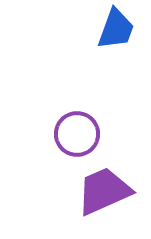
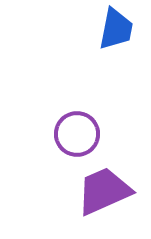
blue trapezoid: rotated 9 degrees counterclockwise
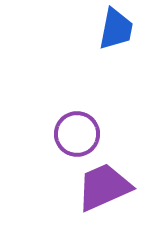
purple trapezoid: moved 4 px up
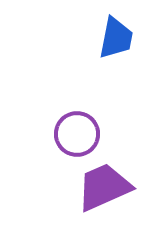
blue trapezoid: moved 9 px down
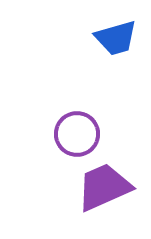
blue trapezoid: rotated 63 degrees clockwise
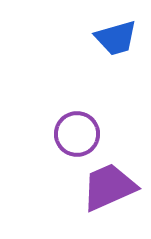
purple trapezoid: moved 5 px right
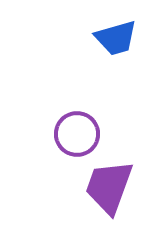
purple trapezoid: rotated 46 degrees counterclockwise
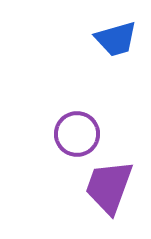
blue trapezoid: moved 1 px down
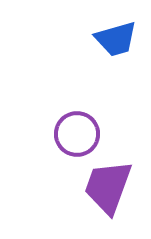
purple trapezoid: moved 1 px left
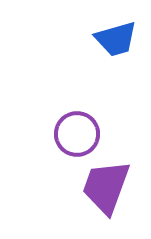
purple trapezoid: moved 2 px left
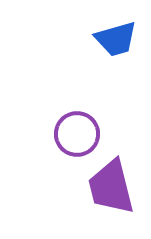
purple trapezoid: moved 5 px right; rotated 34 degrees counterclockwise
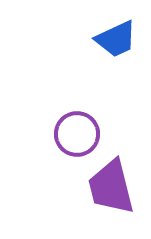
blue trapezoid: rotated 9 degrees counterclockwise
